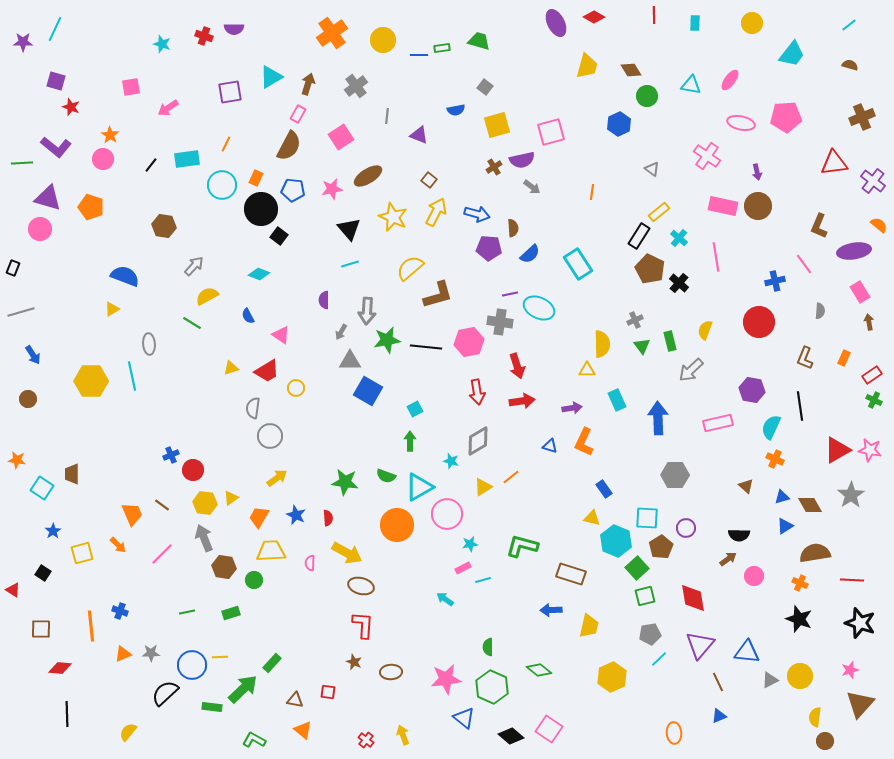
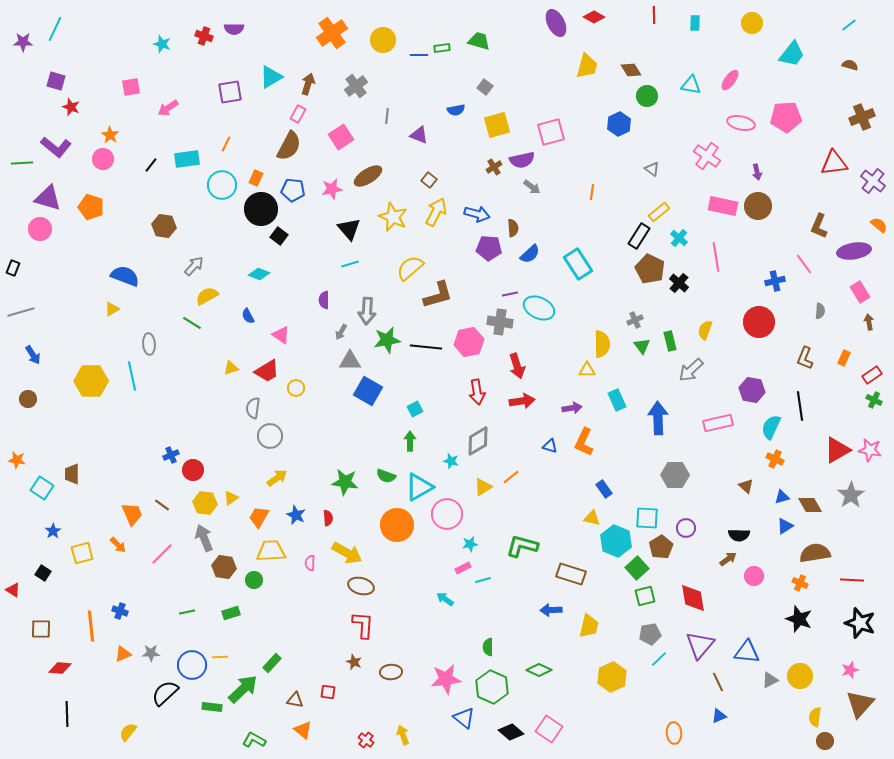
green diamond at (539, 670): rotated 15 degrees counterclockwise
black diamond at (511, 736): moved 4 px up
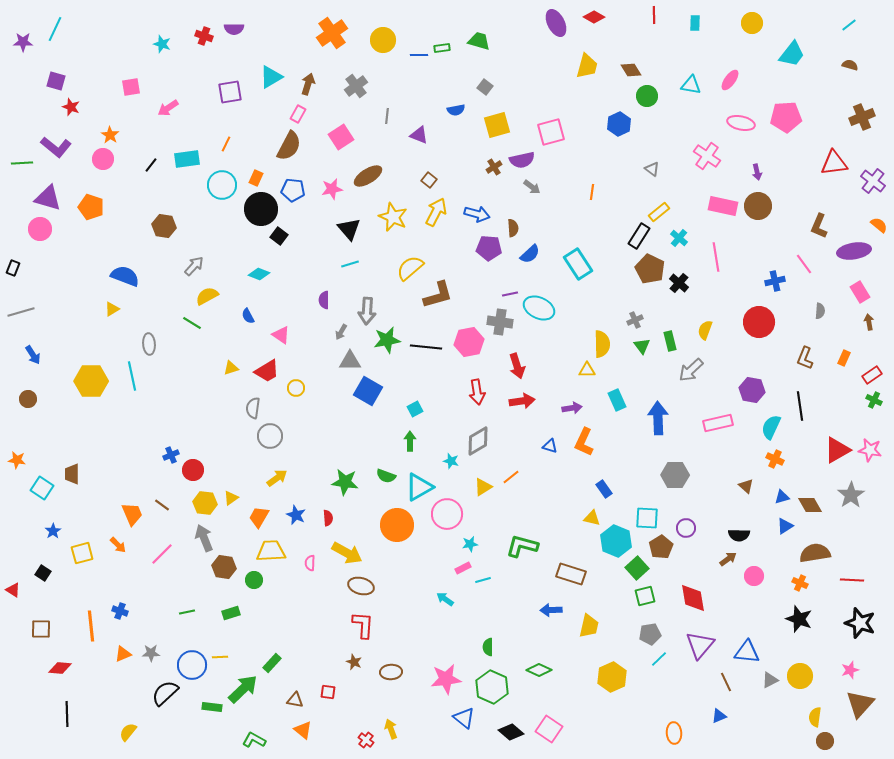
brown line at (718, 682): moved 8 px right
yellow arrow at (403, 735): moved 12 px left, 6 px up
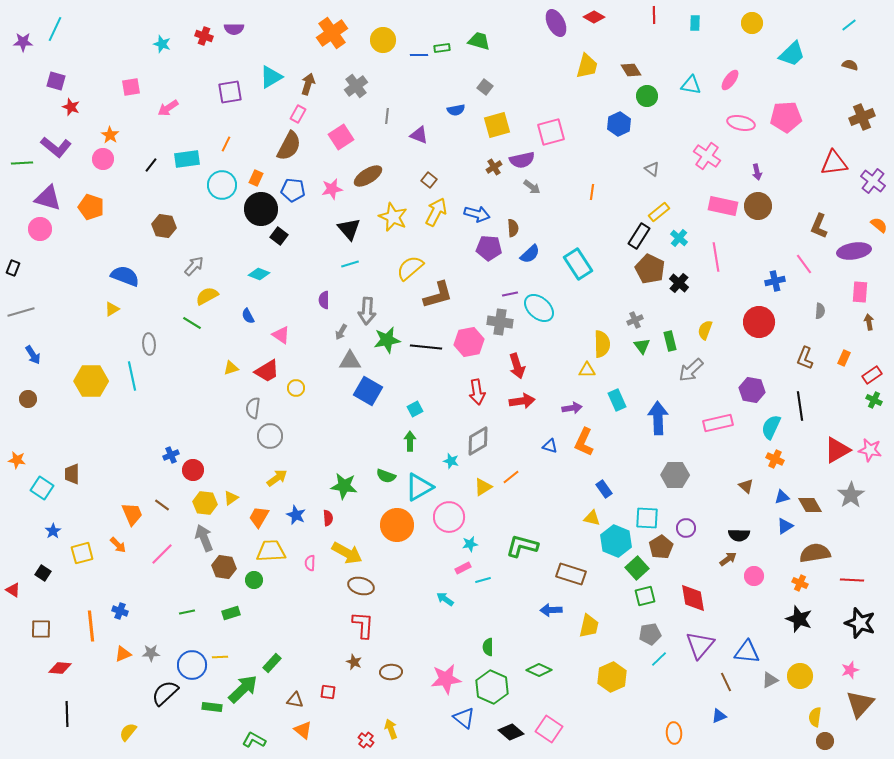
cyan trapezoid at (792, 54): rotated 8 degrees clockwise
pink rectangle at (860, 292): rotated 35 degrees clockwise
cyan ellipse at (539, 308): rotated 16 degrees clockwise
green star at (345, 482): moved 1 px left, 4 px down
pink circle at (447, 514): moved 2 px right, 3 px down
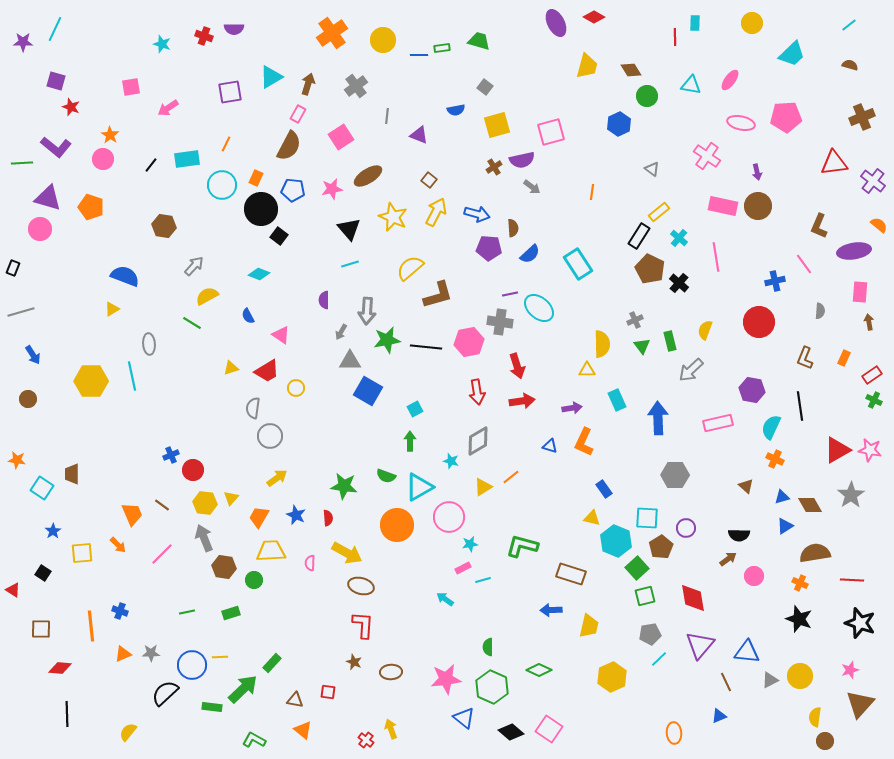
red line at (654, 15): moved 21 px right, 22 px down
yellow triangle at (231, 498): rotated 14 degrees counterclockwise
yellow square at (82, 553): rotated 10 degrees clockwise
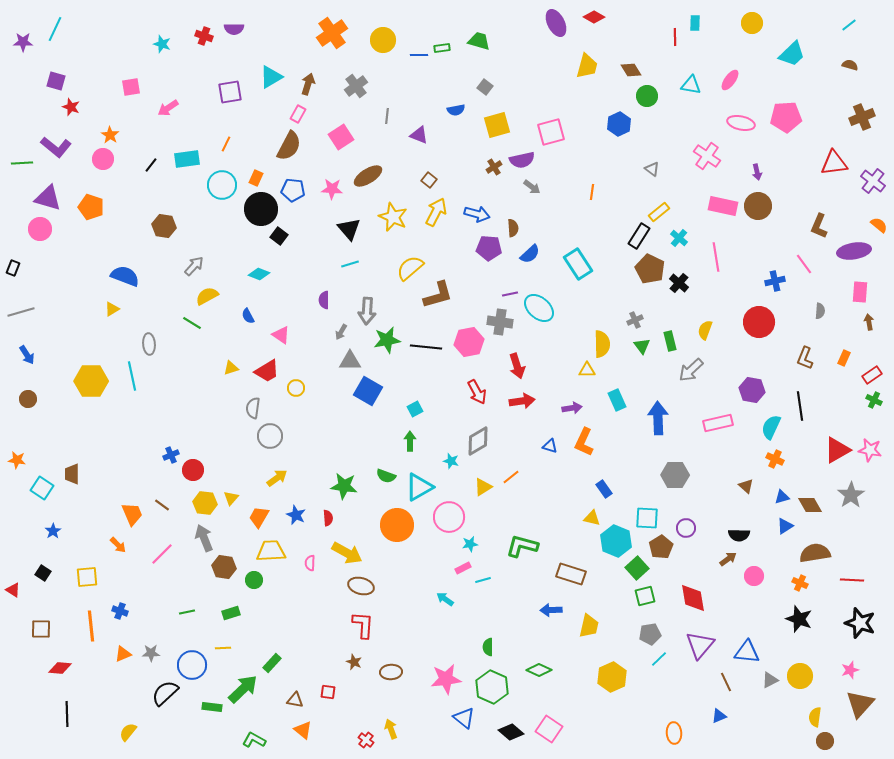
pink star at (332, 189): rotated 15 degrees clockwise
blue arrow at (33, 355): moved 6 px left
red arrow at (477, 392): rotated 20 degrees counterclockwise
yellow square at (82, 553): moved 5 px right, 24 px down
yellow line at (220, 657): moved 3 px right, 9 px up
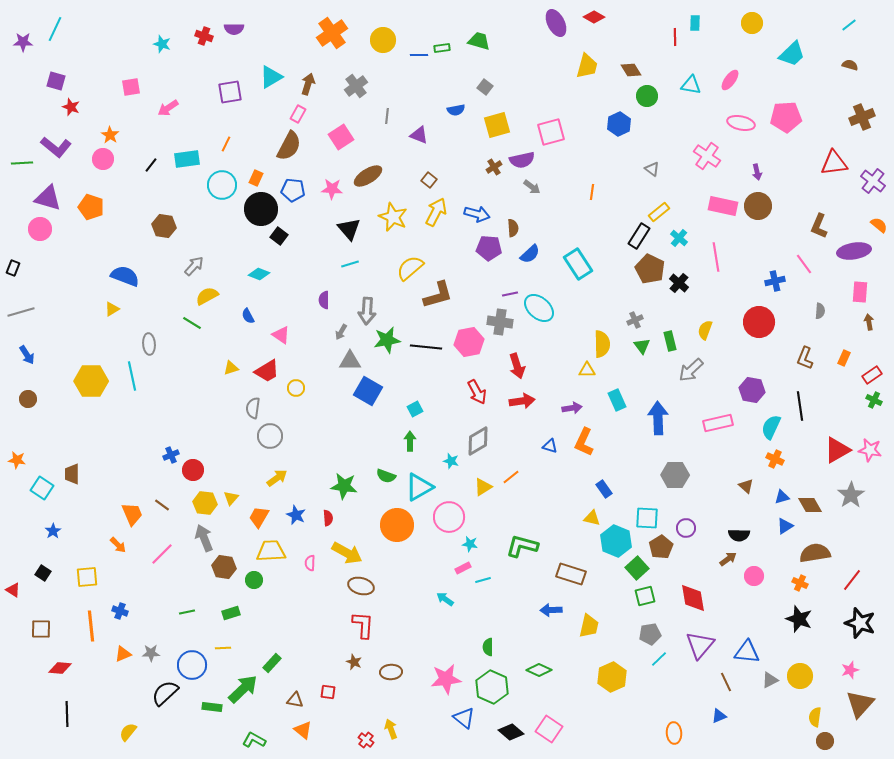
cyan star at (470, 544): rotated 21 degrees clockwise
red line at (852, 580): rotated 55 degrees counterclockwise
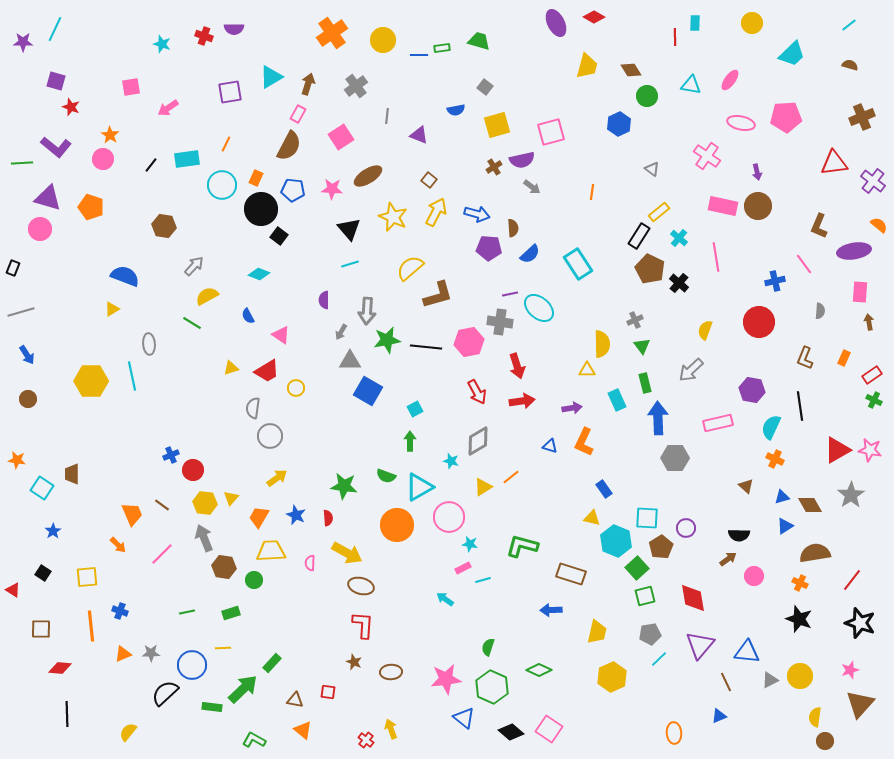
green rectangle at (670, 341): moved 25 px left, 42 px down
gray hexagon at (675, 475): moved 17 px up
yellow trapezoid at (589, 626): moved 8 px right, 6 px down
green semicircle at (488, 647): rotated 18 degrees clockwise
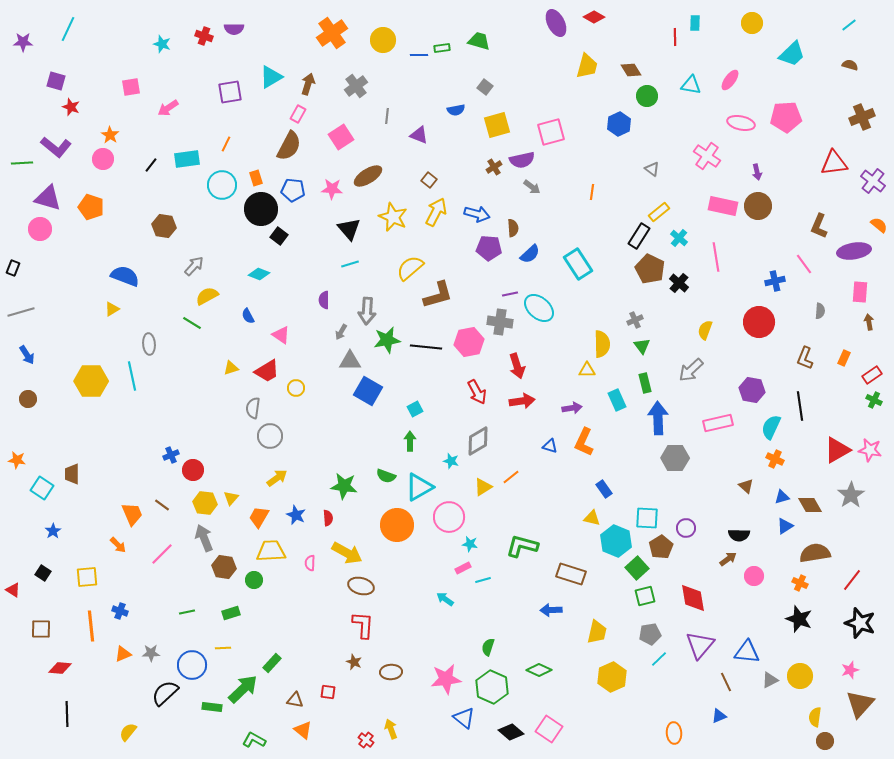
cyan line at (55, 29): moved 13 px right
orange rectangle at (256, 178): rotated 42 degrees counterclockwise
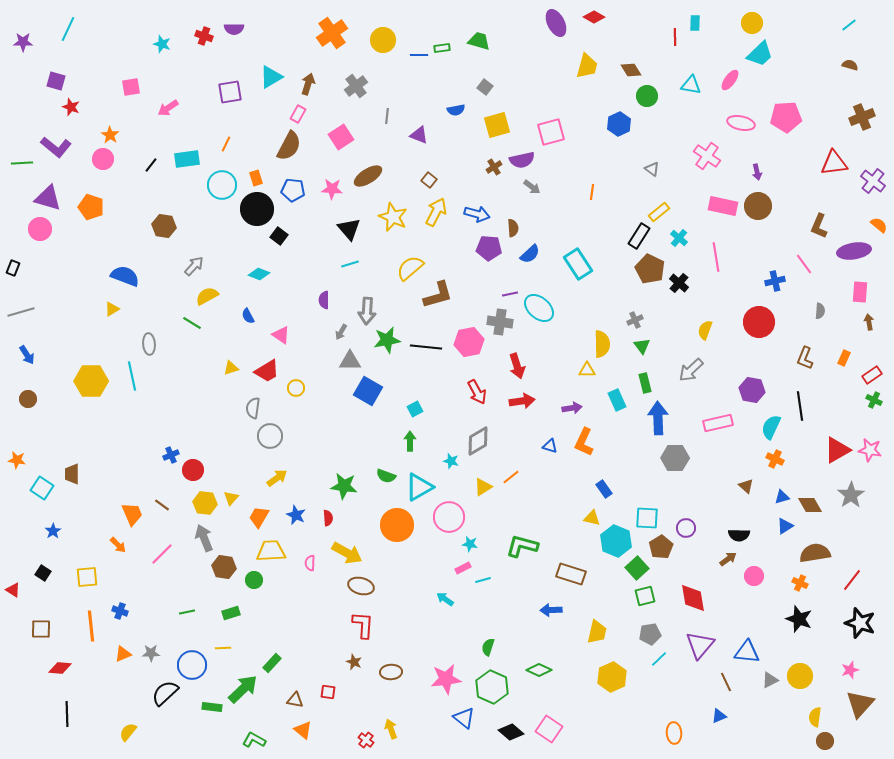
cyan trapezoid at (792, 54): moved 32 px left
black circle at (261, 209): moved 4 px left
